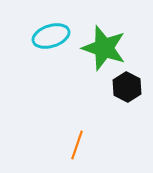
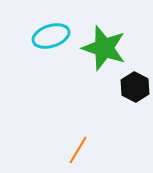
black hexagon: moved 8 px right
orange line: moved 1 px right, 5 px down; rotated 12 degrees clockwise
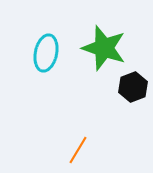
cyan ellipse: moved 5 px left, 17 px down; rotated 60 degrees counterclockwise
black hexagon: moved 2 px left; rotated 12 degrees clockwise
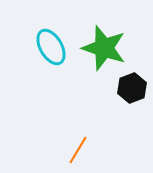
cyan ellipse: moved 5 px right, 6 px up; rotated 42 degrees counterclockwise
black hexagon: moved 1 px left, 1 px down
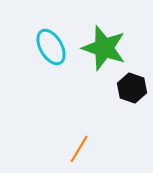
black hexagon: rotated 20 degrees counterclockwise
orange line: moved 1 px right, 1 px up
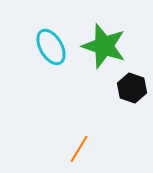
green star: moved 2 px up
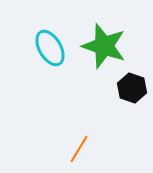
cyan ellipse: moved 1 px left, 1 px down
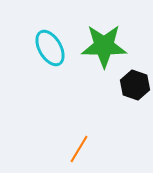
green star: rotated 18 degrees counterclockwise
black hexagon: moved 3 px right, 3 px up
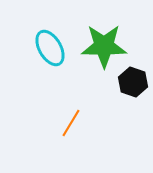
black hexagon: moved 2 px left, 3 px up
orange line: moved 8 px left, 26 px up
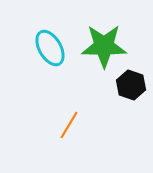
black hexagon: moved 2 px left, 3 px down
orange line: moved 2 px left, 2 px down
